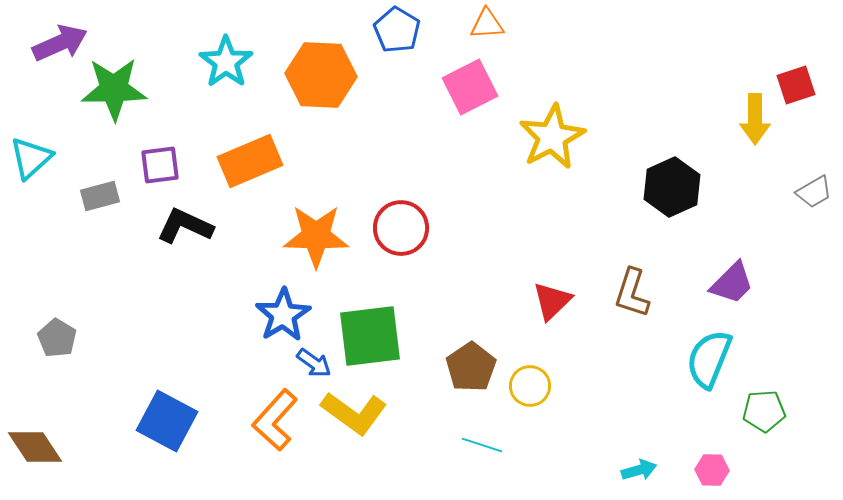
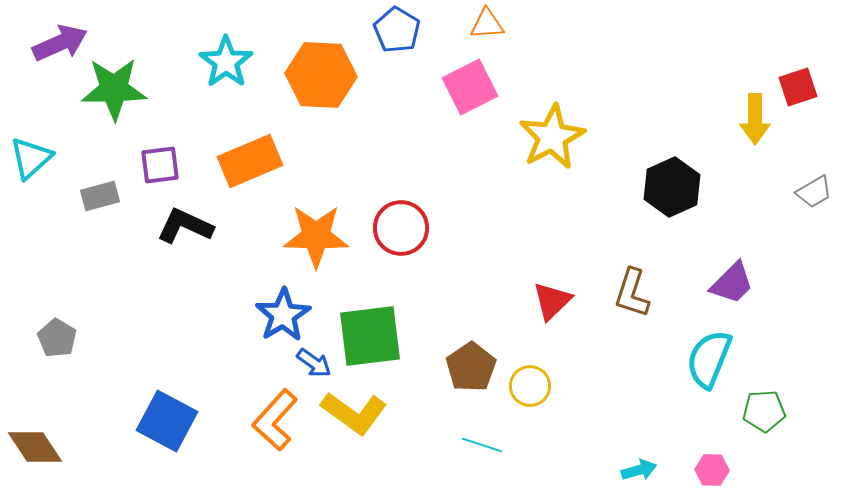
red square: moved 2 px right, 2 px down
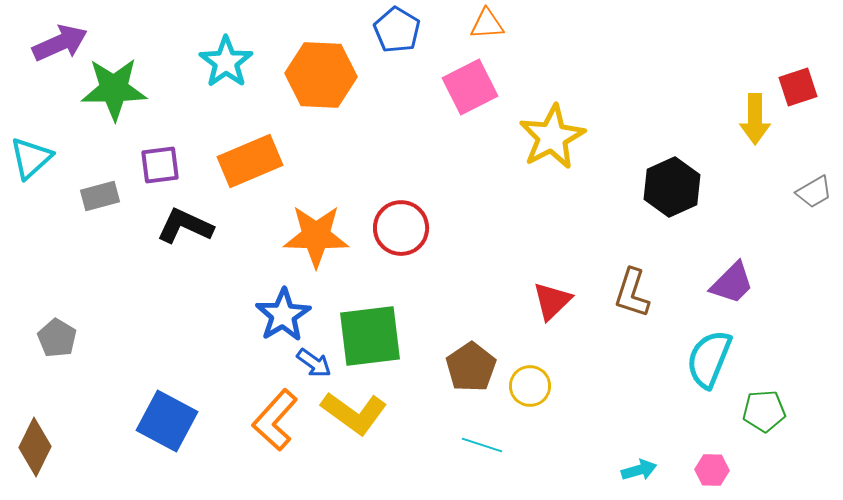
brown diamond: rotated 60 degrees clockwise
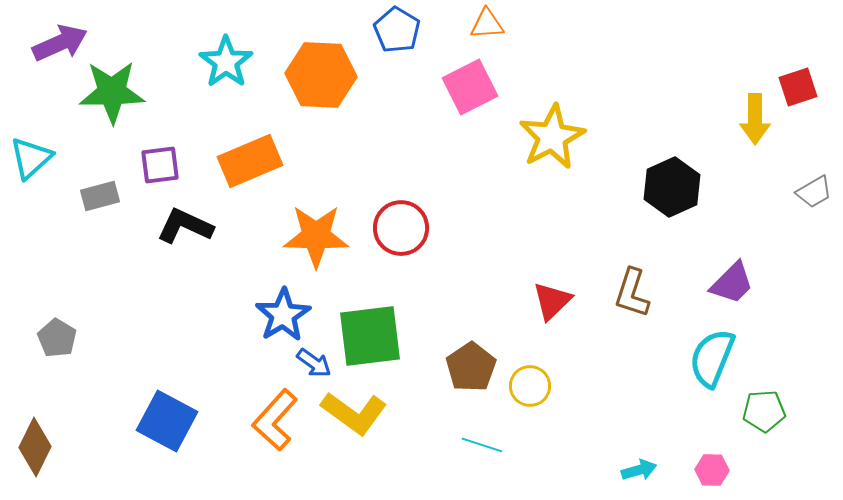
green star: moved 2 px left, 3 px down
cyan semicircle: moved 3 px right, 1 px up
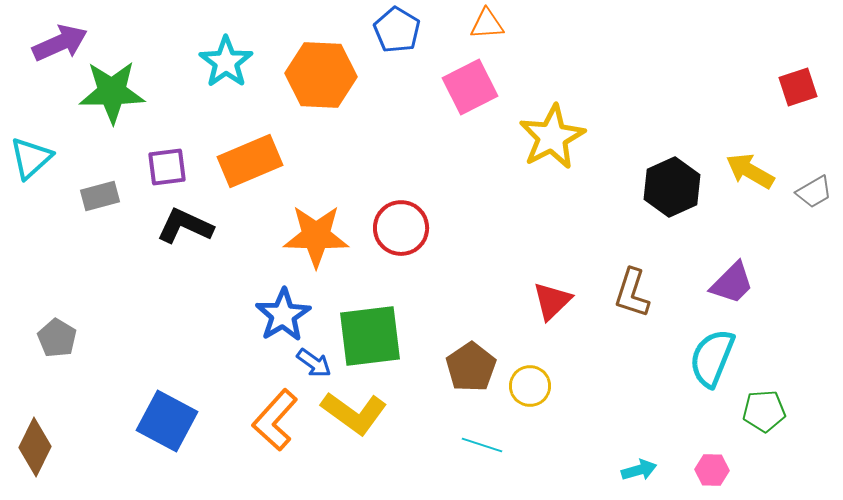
yellow arrow: moved 5 px left, 52 px down; rotated 120 degrees clockwise
purple square: moved 7 px right, 2 px down
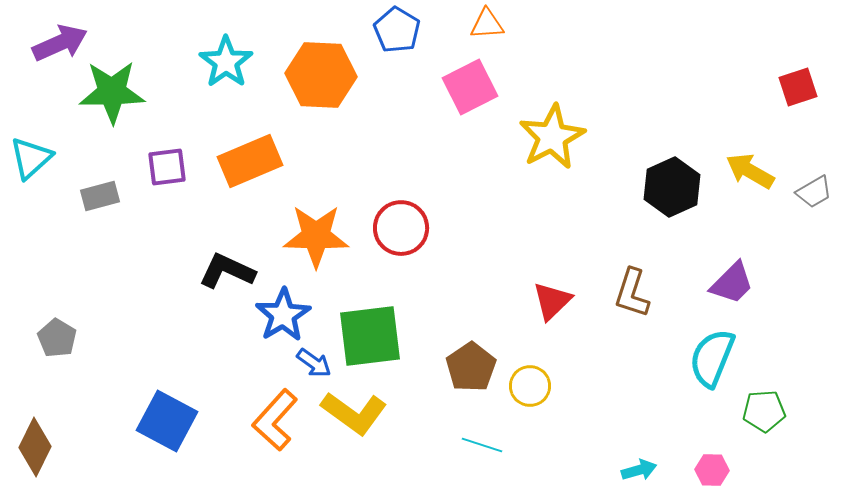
black L-shape: moved 42 px right, 45 px down
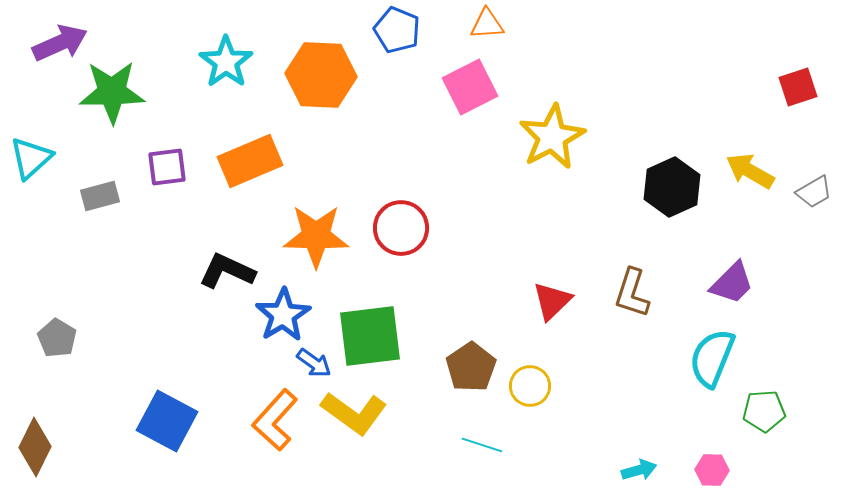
blue pentagon: rotated 9 degrees counterclockwise
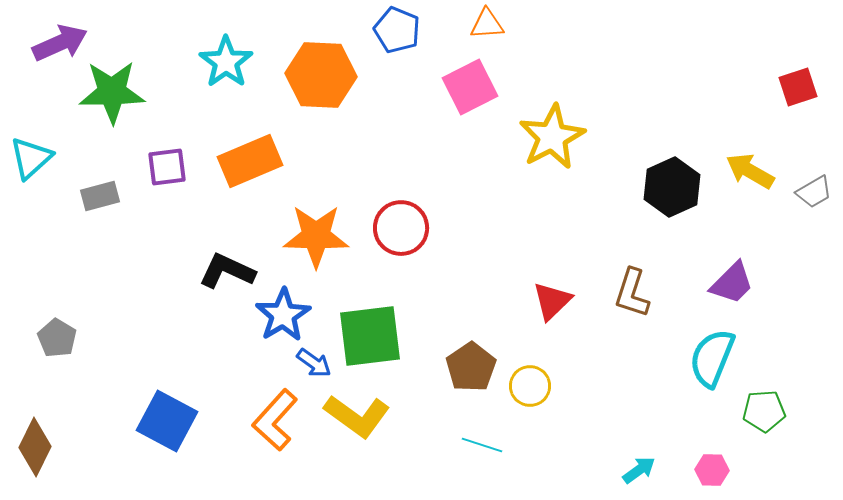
yellow L-shape: moved 3 px right, 3 px down
cyan arrow: rotated 20 degrees counterclockwise
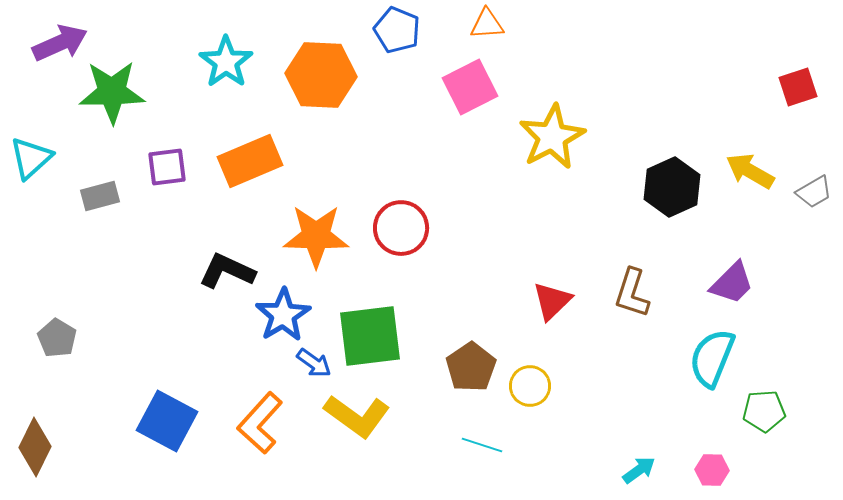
orange L-shape: moved 15 px left, 3 px down
